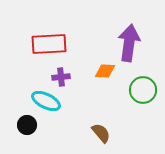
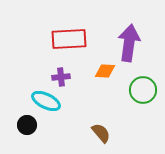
red rectangle: moved 20 px right, 5 px up
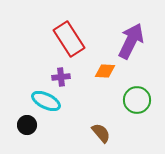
red rectangle: rotated 60 degrees clockwise
purple arrow: moved 2 px right, 2 px up; rotated 18 degrees clockwise
green circle: moved 6 px left, 10 px down
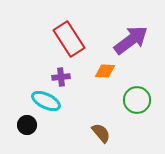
purple arrow: moved 1 px up; rotated 27 degrees clockwise
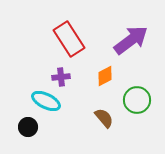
orange diamond: moved 5 px down; rotated 30 degrees counterclockwise
black circle: moved 1 px right, 2 px down
brown semicircle: moved 3 px right, 15 px up
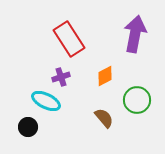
purple arrow: moved 4 px right, 6 px up; rotated 42 degrees counterclockwise
purple cross: rotated 12 degrees counterclockwise
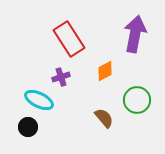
orange diamond: moved 5 px up
cyan ellipse: moved 7 px left, 1 px up
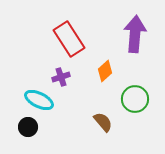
purple arrow: rotated 6 degrees counterclockwise
orange diamond: rotated 15 degrees counterclockwise
green circle: moved 2 px left, 1 px up
brown semicircle: moved 1 px left, 4 px down
